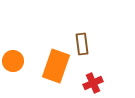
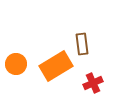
orange circle: moved 3 px right, 3 px down
orange rectangle: rotated 40 degrees clockwise
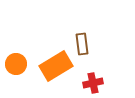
red cross: rotated 12 degrees clockwise
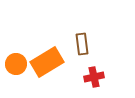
orange rectangle: moved 9 px left, 4 px up
red cross: moved 1 px right, 6 px up
